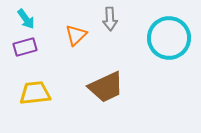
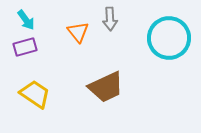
cyan arrow: moved 1 px down
orange triangle: moved 2 px right, 3 px up; rotated 25 degrees counterclockwise
yellow trapezoid: moved 1 px down; rotated 40 degrees clockwise
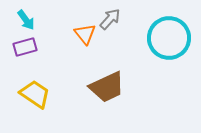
gray arrow: rotated 135 degrees counterclockwise
orange triangle: moved 7 px right, 2 px down
brown trapezoid: moved 1 px right
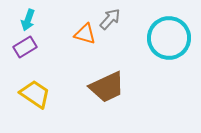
cyan arrow: moved 2 px right; rotated 55 degrees clockwise
orange triangle: rotated 35 degrees counterclockwise
purple rectangle: rotated 15 degrees counterclockwise
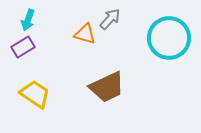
purple rectangle: moved 2 px left
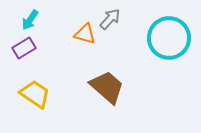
cyan arrow: moved 2 px right; rotated 15 degrees clockwise
purple rectangle: moved 1 px right, 1 px down
brown trapezoid: rotated 114 degrees counterclockwise
